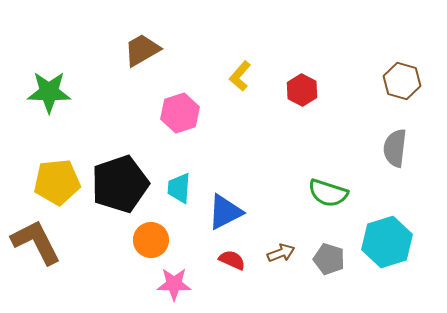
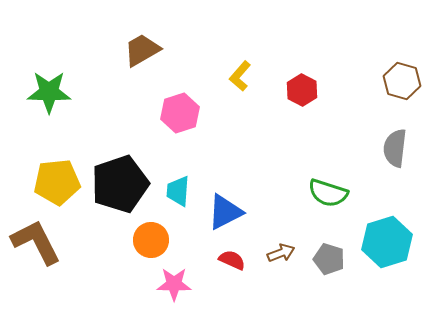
cyan trapezoid: moved 1 px left, 3 px down
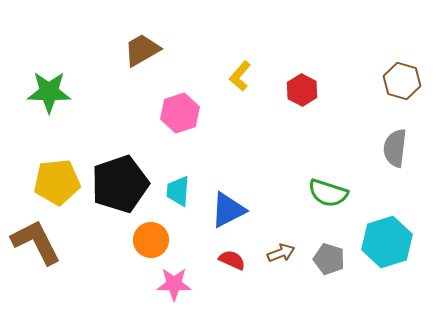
blue triangle: moved 3 px right, 2 px up
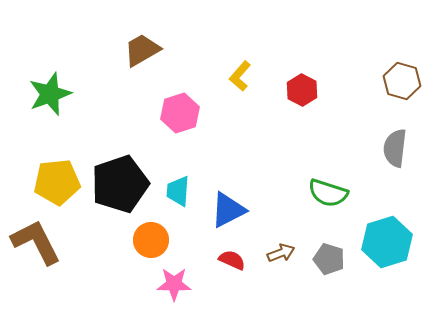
green star: moved 1 px right, 2 px down; rotated 21 degrees counterclockwise
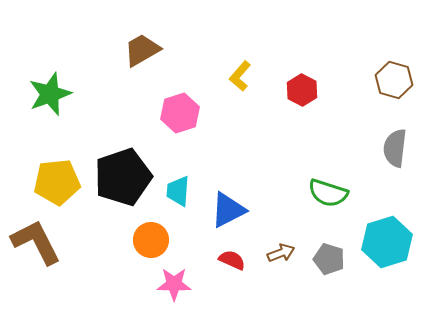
brown hexagon: moved 8 px left, 1 px up
black pentagon: moved 3 px right, 7 px up
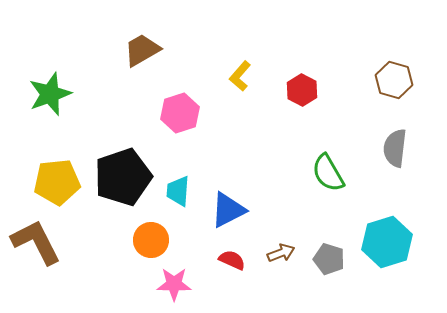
green semicircle: moved 20 px up; rotated 42 degrees clockwise
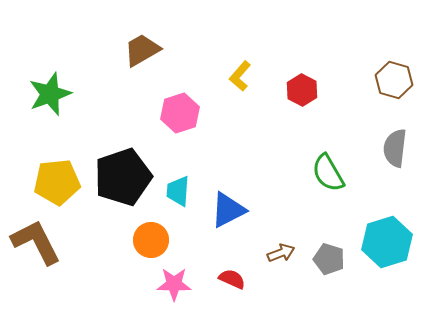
red semicircle: moved 19 px down
